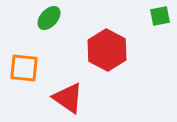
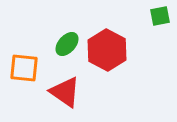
green ellipse: moved 18 px right, 26 px down
red triangle: moved 3 px left, 6 px up
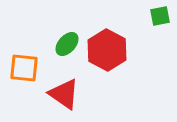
red triangle: moved 1 px left, 2 px down
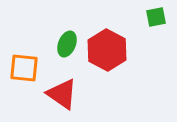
green square: moved 4 px left, 1 px down
green ellipse: rotated 20 degrees counterclockwise
red triangle: moved 2 px left
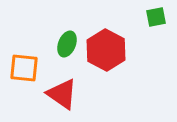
red hexagon: moved 1 px left
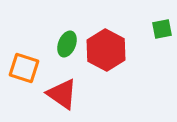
green square: moved 6 px right, 12 px down
orange square: rotated 12 degrees clockwise
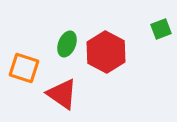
green square: moved 1 px left; rotated 10 degrees counterclockwise
red hexagon: moved 2 px down
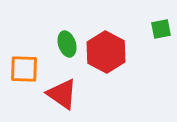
green square: rotated 10 degrees clockwise
green ellipse: rotated 40 degrees counterclockwise
orange square: moved 1 px down; rotated 16 degrees counterclockwise
